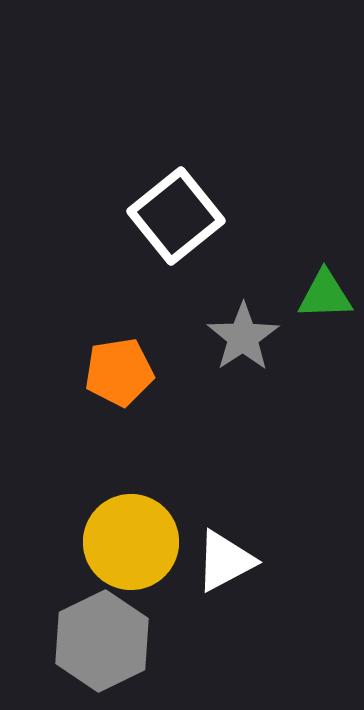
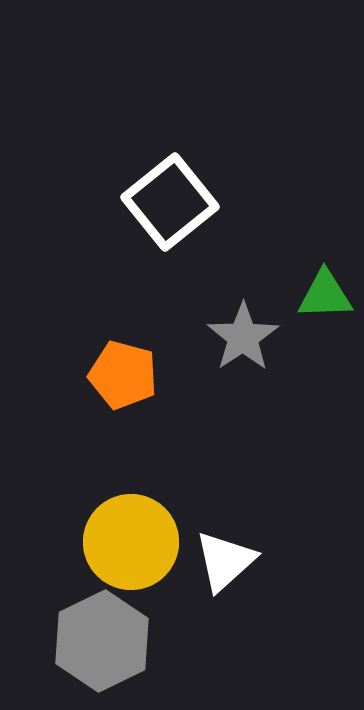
white square: moved 6 px left, 14 px up
orange pentagon: moved 4 px right, 3 px down; rotated 24 degrees clockwise
white triangle: rotated 14 degrees counterclockwise
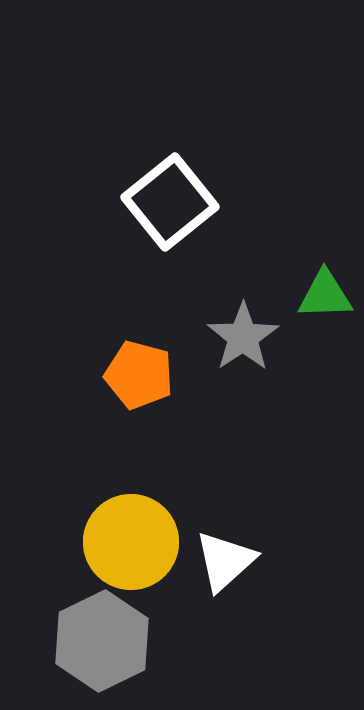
orange pentagon: moved 16 px right
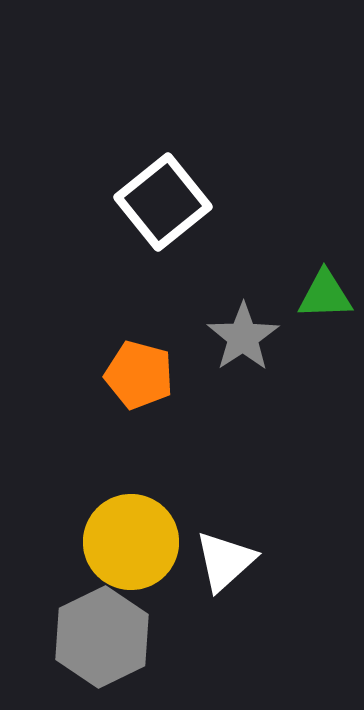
white square: moved 7 px left
gray hexagon: moved 4 px up
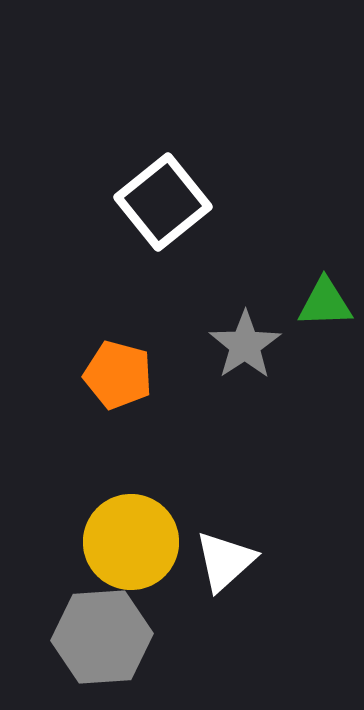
green triangle: moved 8 px down
gray star: moved 2 px right, 8 px down
orange pentagon: moved 21 px left
gray hexagon: rotated 22 degrees clockwise
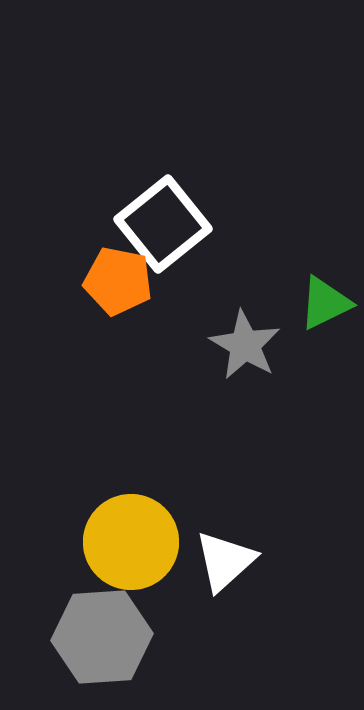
white square: moved 22 px down
green triangle: rotated 24 degrees counterclockwise
gray star: rotated 8 degrees counterclockwise
orange pentagon: moved 94 px up; rotated 4 degrees counterclockwise
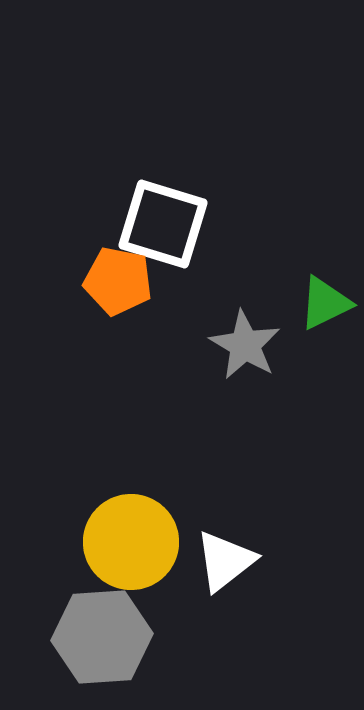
white square: rotated 34 degrees counterclockwise
white triangle: rotated 4 degrees clockwise
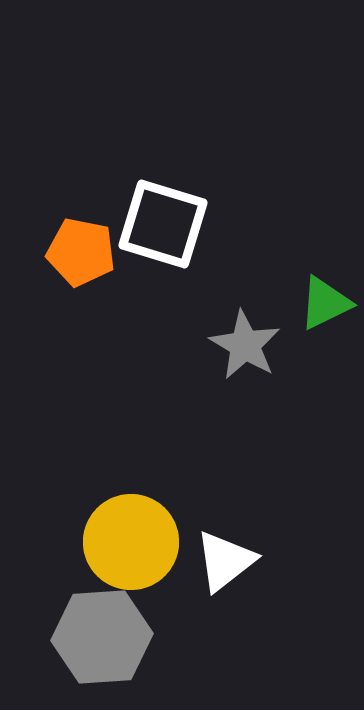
orange pentagon: moved 37 px left, 29 px up
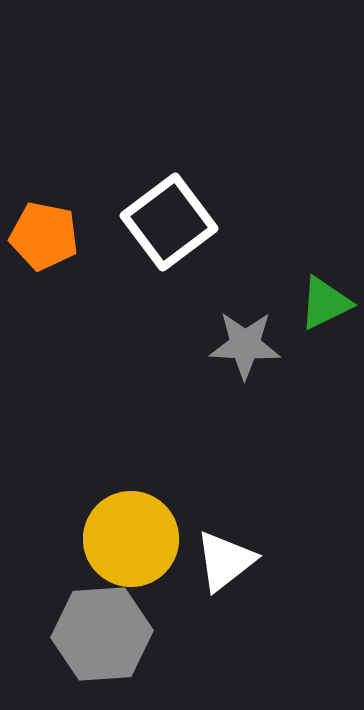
white square: moved 6 px right, 2 px up; rotated 36 degrees clockwise
orange pentagon: moved 37 px left, 16 px up
gray star: rotated 28 degrees counterclockwise
yellow circle: moved 3 px up
gray hexagon: moved 3 px up
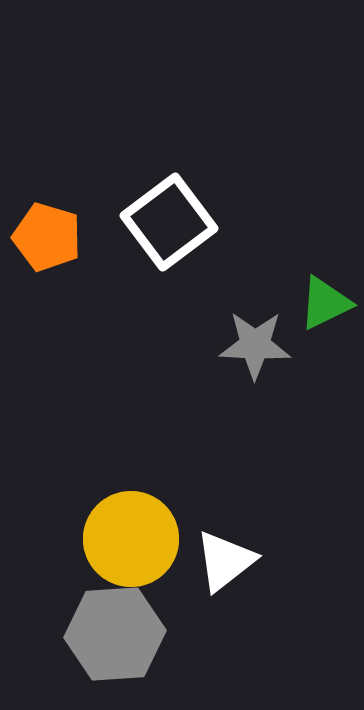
orange pentagon: moved 3 px right, 1 px down; rotated 6 degrees clockwise
gray star: moved 10 px right
gray hexagon: moved 13 px right
